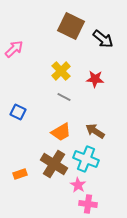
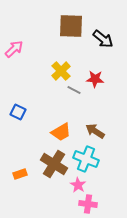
brown square: rotated 24 degrees counterclockwise
gray line: moved 10 px right, 7 px up
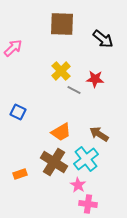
brown square: moved 9 px left, 2 px up
pink arrow: moved 1 px left, 1 px up
brown arrow: moved 4 px right, 3 px down
cyan cross: rotated 30 degrees clockwise
brown cross: moved 2 px up
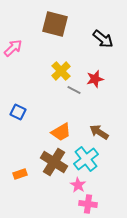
brown square: moved 7 px left; rotated 12 degrees clockwise
red star: rotated 18 degrees counterclockwise
brown arrow: moved 2 px up
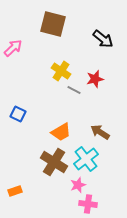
brown square: moved 2 px left
yellow cross: rotated 12 degrees counterclockwise
blue square: moved 2 px down
brown arrow: moved 1 px right
orange rectangle: moved 5 px left, 17 px down
pink star: rotated 21 degrees clockwise
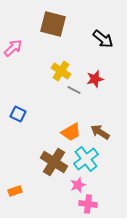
orange trapezoid: moved 10 px right
